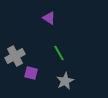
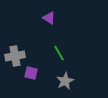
gray cross: rotated 18 degrees clockwise
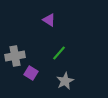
purple triangle: moved 2 px down
green line: rotated 70 degrees clockwise
purple square: rotated 16 degrees clockwise
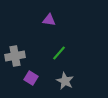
purple triangle: rotated 24 degrees counterclockwise
purple square: moved 5 px down
gray star: rotated 18 degrees counterclockwise
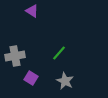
purple triangle: moved 17 px left, 9 px up; rotated 24 degrees clockwise
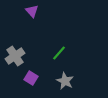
purple triangle: rotated 16 degrees clockwise
gray cross: rotated 24 degrees counterclockwise
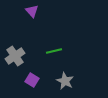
green line: moved 5 px left, 2 px up; rotated 35 degrees clockwise
purple square: moved 1 px right, 2 px down
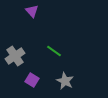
green line: rotated 49 degrees clockwise
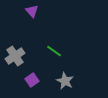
purple square: rotated 24 degrees clockwise
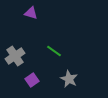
purple triangle: moved 1 px left, 2 px down; rotated 32 degrees counterclockwise
gray star: moved 4 px right, 2 px up
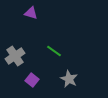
purple square: rotated 16 degrees counterclockwise
